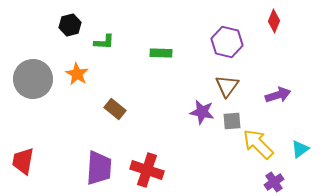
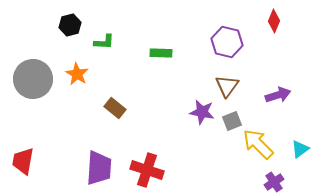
brown rectangle: moved 1 px up
gray square: rotated 18 degrees counterclockwise
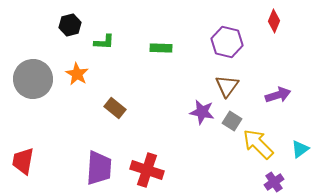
green rectangle: moved 5 px up
gray square: rotated 36 degrees counterclockwise
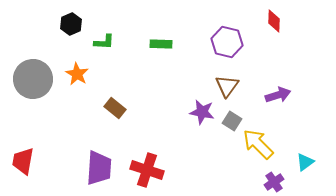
red diamond: rotated 20 degrees counterclockwise
black hexagon: moved 1 px right, 1 px up; rotated 10 degrees counterclockwise
green rectangle: moved 4 px up
cyan triangle: moved 5 px right, 13 px down
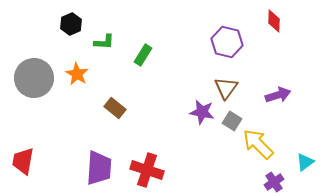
green rectangle: moved 18 px left, 11 px down; rotated 60 degrees counterclockwise
gray circle: moved 1 px right, 1 px up
brown triangle: moved 1 px left, 2 px down
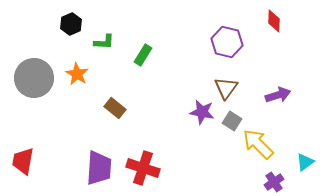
red cross: moved 4 px left, 2 px up
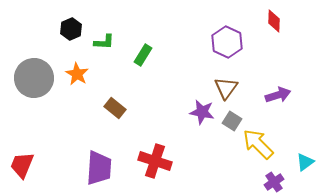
black hexagon: moved 5 px down
purple hexagon: rotated 12 degrees clockwise
red trapezoid: moved 1 px left, 4 px down; rotated 12 degrees clockwise
red cross: moved 12 px right, 7 px up
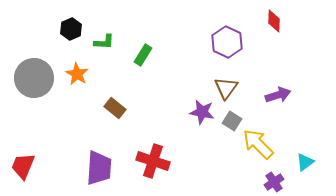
red cross: moved 2 px left
red trapezoid: moved 1 px right, 1 px down
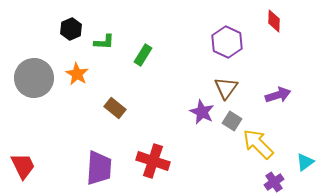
purple star: rotated 15 degrees clockwise
red trapezoid: rotated 132 degrees clockwise
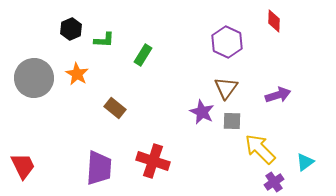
green L-shape: moved 2 px up
gray square: rotated 30 degrees counterclockwise
yellow arrow: moved 2 px right, 5 px down
